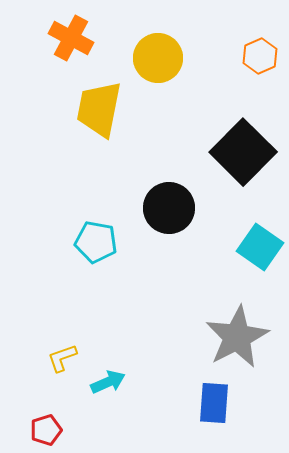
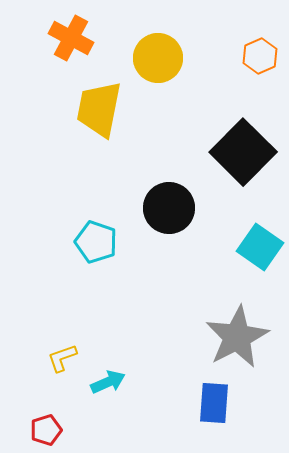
cyan pentagon: rotated 9 degrees clockwise
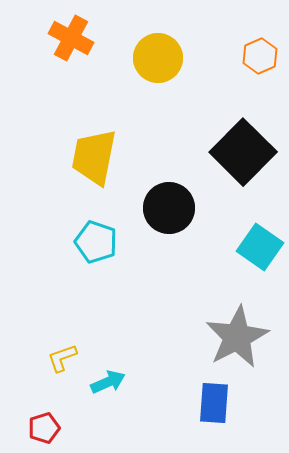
yellow trapezoid: moved 5 px left, 48 px down
red pentagon: moved 2 px left, 2 px up
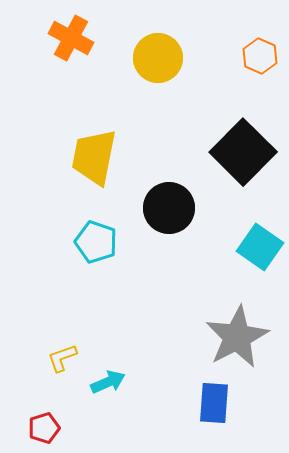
orange hexagon: rotated 12 degrees counterclockwise
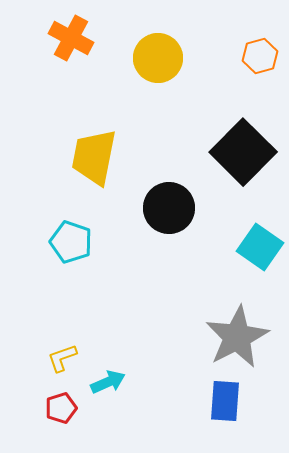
orange hexagon: rotated 20 degrees clockwise
cyan pentagon: moved 25 px left
blue rectangle: moved 11 px right, 2 px up
red pentagon: moved 17 px right, 20 px up
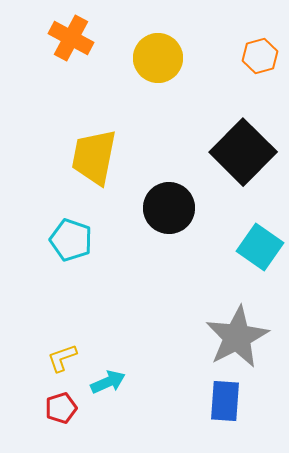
cyan pentagon: moved 2 px up
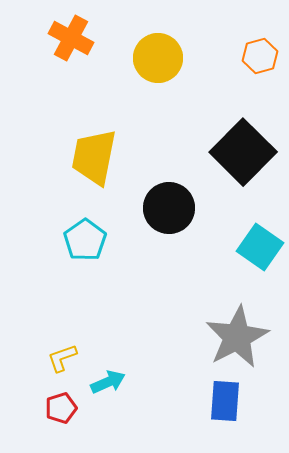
cyan pentagon: moved 14 px right; rotated 18 degrees clockwise
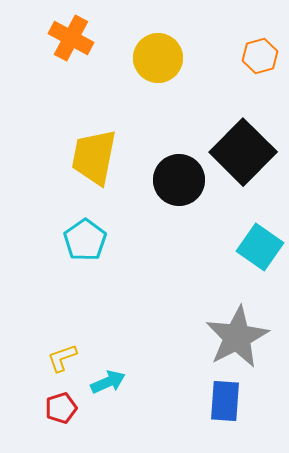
black circle: moved 10 px right, 28 px up
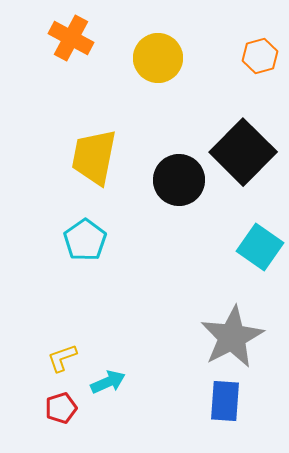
gray star: moved 5 px left
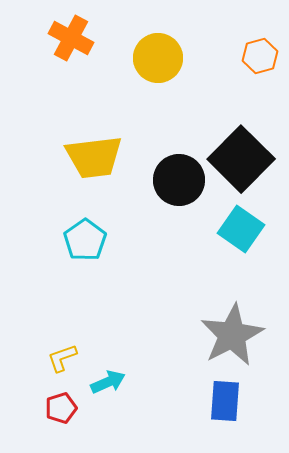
black square: moved 2 px left, 7 px down
yellow trapezoid: rotated 108 degrees counterclockwise
cyan square: moved 19 px left, 18 px up
gray star: moved 2 px up
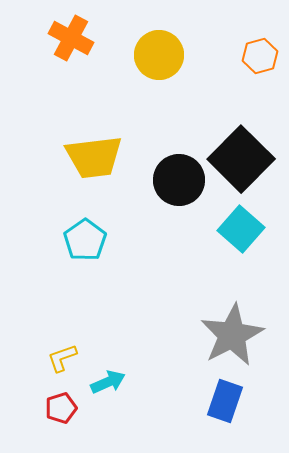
yellow circle: moved 1 px right, 3 px up
cyan square: rotated 6 degrees clockwise
blue rectangle: rotated 15 degrees clockwise
